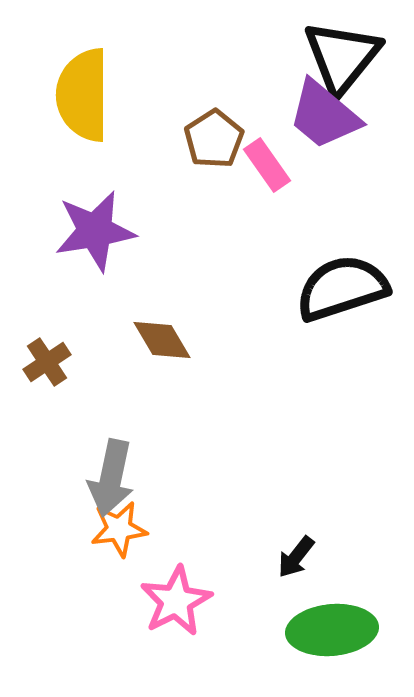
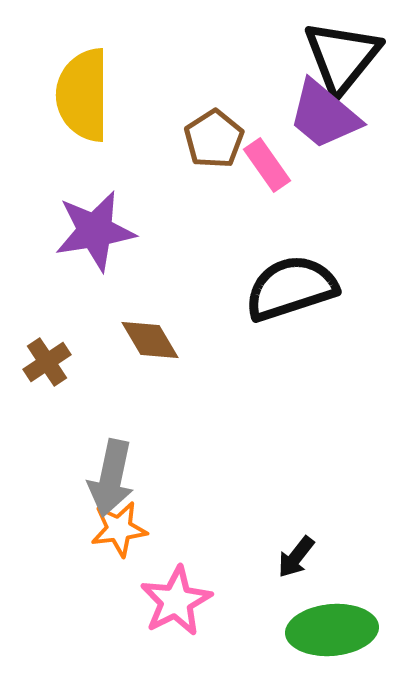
black semicircle: moved 51 px left
brown diamond: moved 12 px left
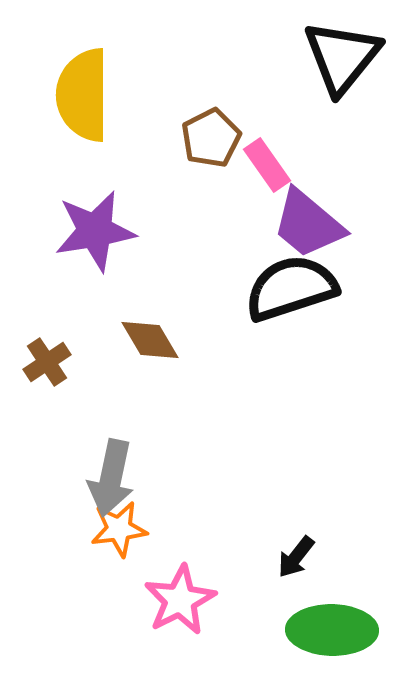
purple trapezoid: moved 16 px left, 109 px down
brown pentagon: moved 3 px left, 1 px up; rotated 6 degrees clockwise
pink star: moved 4 px right, 1 px up
green ellipse: rotated 6 degrees clockwise
